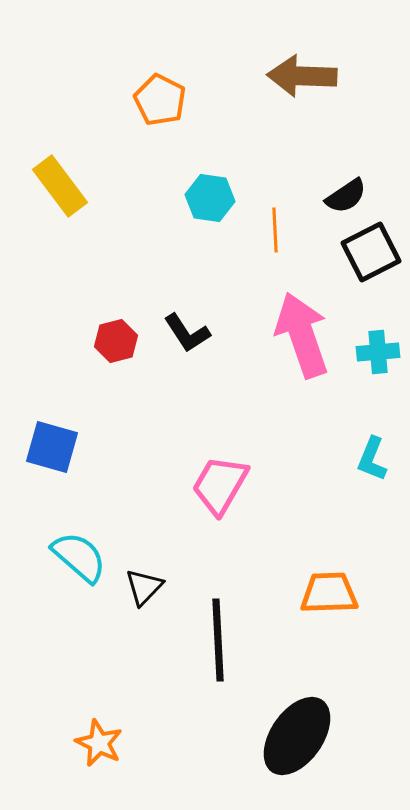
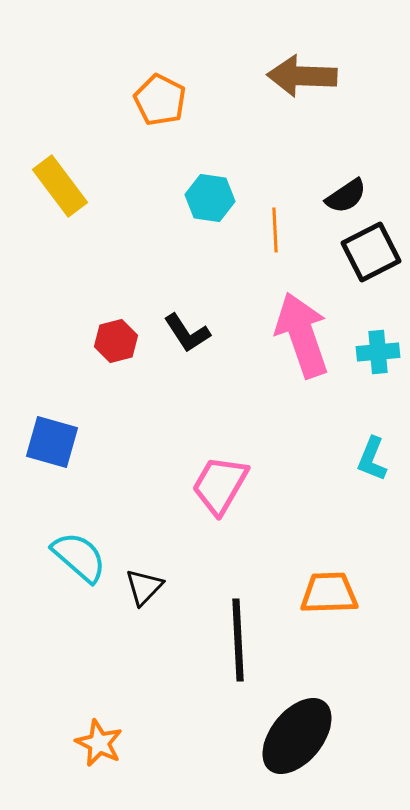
blue square: moved 5 px up
black line: moved 20 px right
black ellipse: rotated 4 degrees clockwise
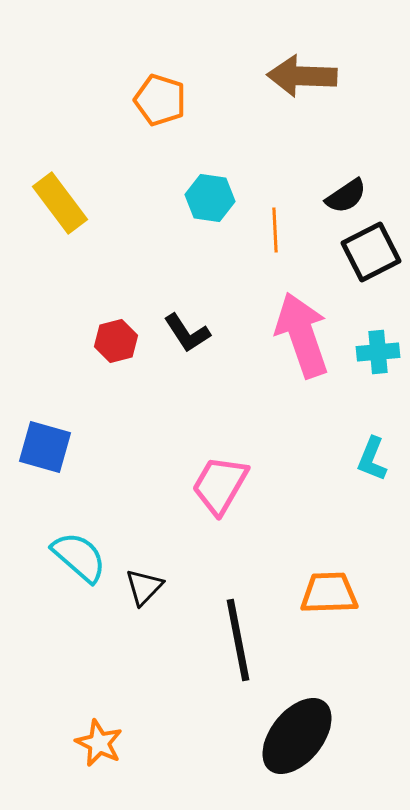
orange pentagon: rotated 9 degrees counterclockwise
yellow rectangle: moved 17 px down
blue square: moved 7 px left, 5 px down
black line: rotated 8 degrees counterclockwise
